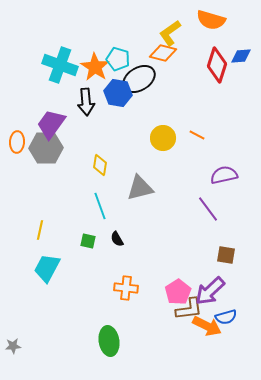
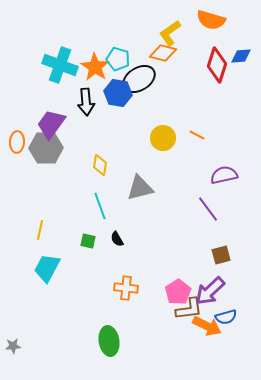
brown square: moved 5 px left; rotated 24 degrees counterclockwise
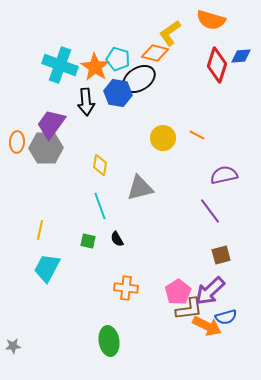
orange diamond: moved 8 px left
purple line: moved 2 px right, 2 px down
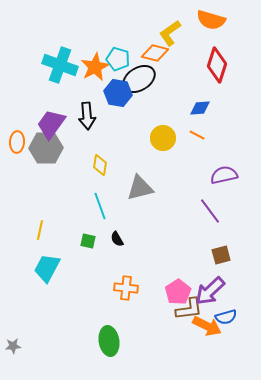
blue diamond: moved 41 px left, 52 px down
orange star: rotated 12 degrees clockwise
black arrow: moved 1 px right, 14 px down
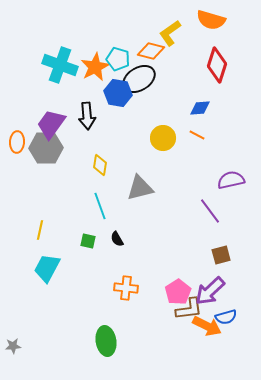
orange diamond: moved 4 px left, 2 px up
purple semicircle: moved 7 px right, 5 px down
green ellipse: moved 3 px left
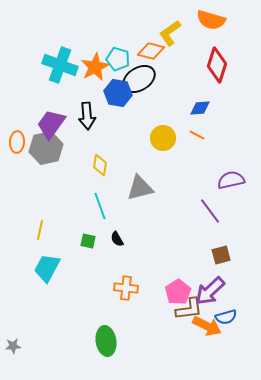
gray hexagon: rotated 12 degrees counterclockwise
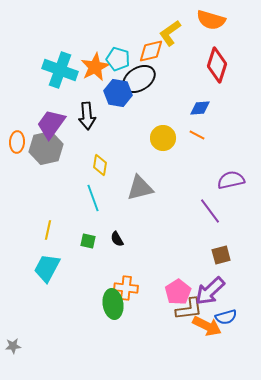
orange diamond: rotated 28 degrees counterclockwise
cyan cross: moved 5 px down
cyan line: moved 7 px left, 8 px up
yellow line: moved 8 px right
green ellipse: moved 7 px right, 37 px up
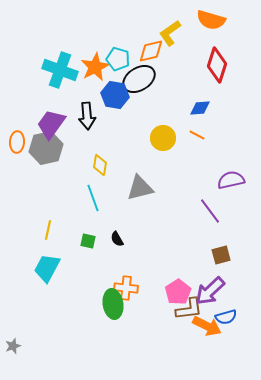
blue hexagon: moved 3 px left, 2 px down
gray star: rotated 14 degrees counterclockwise
